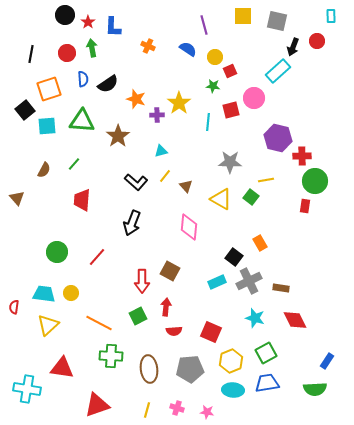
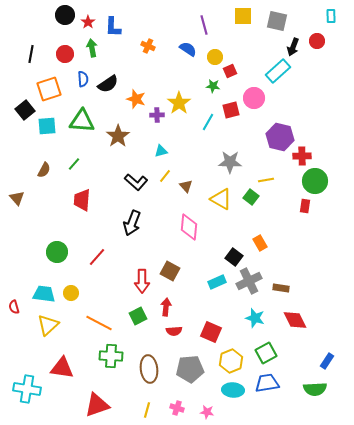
red circle at (67, 53): moved 2 px left, 1 px down
cyan line at (208, 122): rotated 24 degrees clockwise
purple hexagon at (278, 138): moved 2 px right, 1 px up
red semicircle at (14, 307): rotated 24 degrees counterclockwise
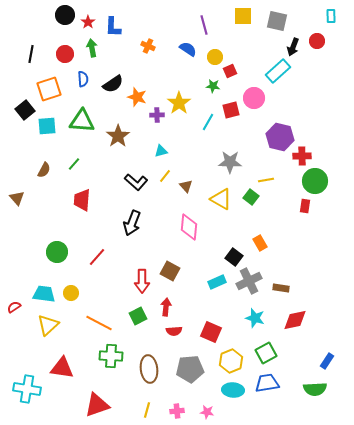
black semicircle at (108, 84): moved 5 px right
orange star at (136, 99): moved 1 px right, 2 px up
red semicircle at (14, 307): rotated 72 degrees clockwise
red diamond at (295, 320): rotated 75 degrees counterclockwise
pink cross at (177, 408): moved 3 px down; rotated 24 degrees counterclockwise
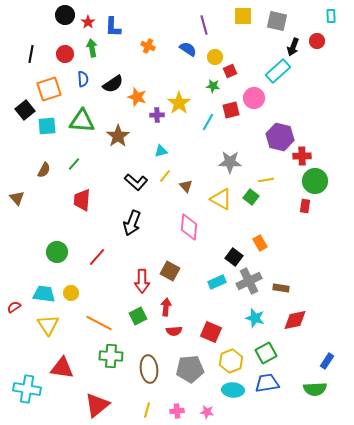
yellow triangle at (48, 325): rotated 20 degrees counterclockwise
red triangle at (97, 405): rotated 20 degrees counterclockwise
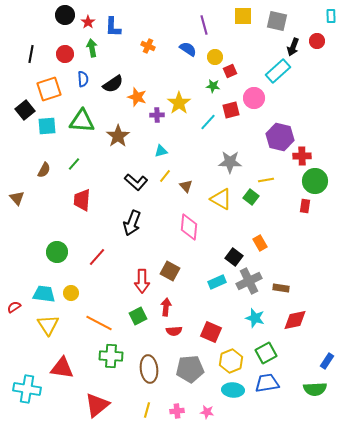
cyan line at (208, 122): rotated 12 degrees clockwise
